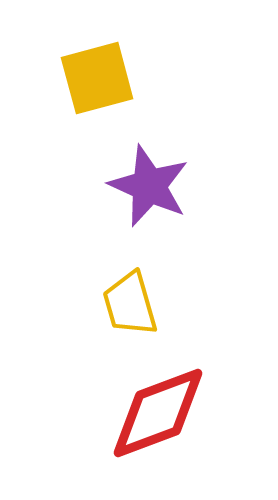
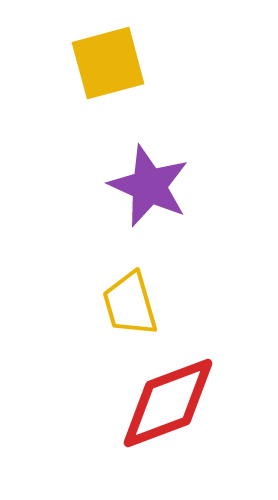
yellow square: moved 11 px right, 15 px up
red diamond: moved 10 px right, 10 px up
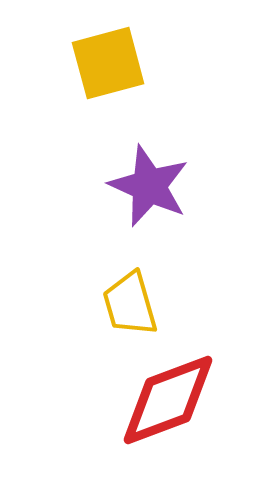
red diamond: moved 3 px up
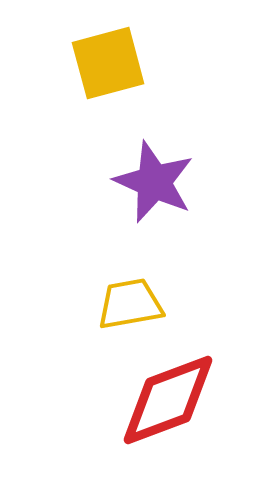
purple star: moved 5 px right, 4 px up
yellow trapezoid: rotated 96 degrees clockwise
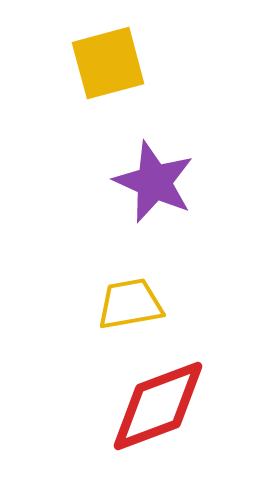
red diamond: moved 10 px left, 6 px down
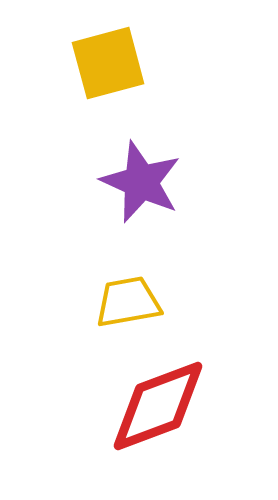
purple star: moved 13 px left
yellow trapezoid: moved 2 px left, 2 px up
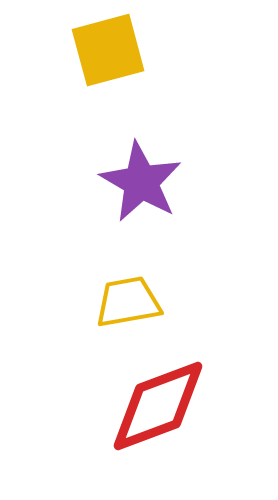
yellow square: moved 13 px up
purple star: rotated 6 degrees clockwise
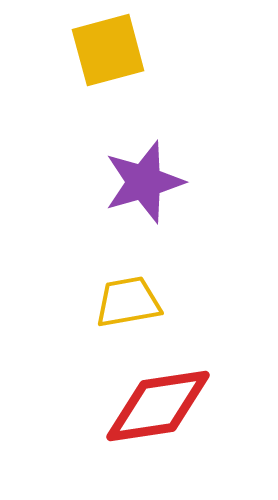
purple star: moved 3 px right; rotated 26 degrees clockwise
red diamond: rotated 12 degrees clockwise
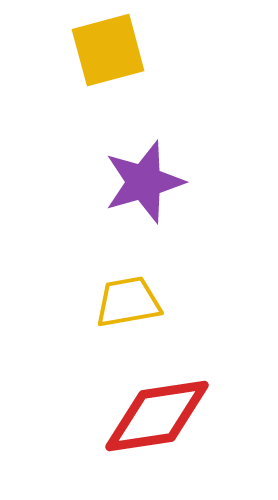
red diamond: moved 1 px left, 10 px down
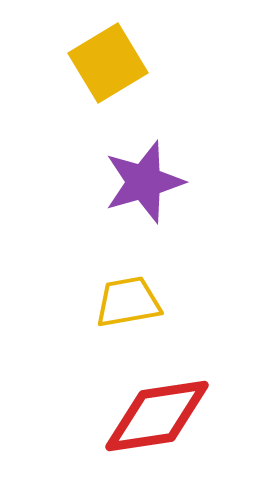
yellow square: moved 13 px down; rotated 16 degrees counterclockwise
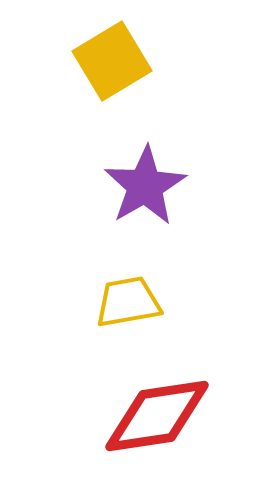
yellow square: moved 4 px right, 2 px up
purple star: moved 1 px right, 4 px down; rotated 14 degrees counterclockwise
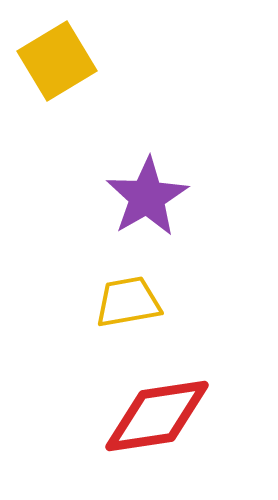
yellow square: moved 55 px left
purple star: moved 2 px right, 11 px down
